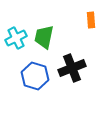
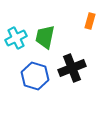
orange rectangle: moved 1 px left, 1 px down; rotated 21 degrees clockwise
green trapezoid: moved 1 px right
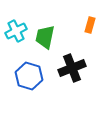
orange rectangle: moved 4 px down
cyan cross: moved 7 px up
blue hexagon: moved 6 px left
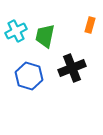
green trapezoid: moved 1 px up
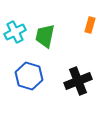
cyan cross: moved 1 px left, 1 px down
black cross: moved 6 px right, 13 px down
